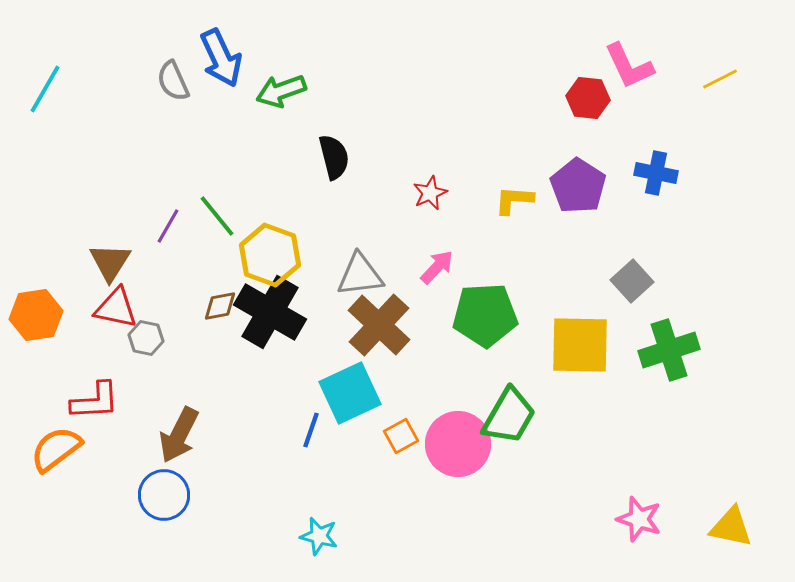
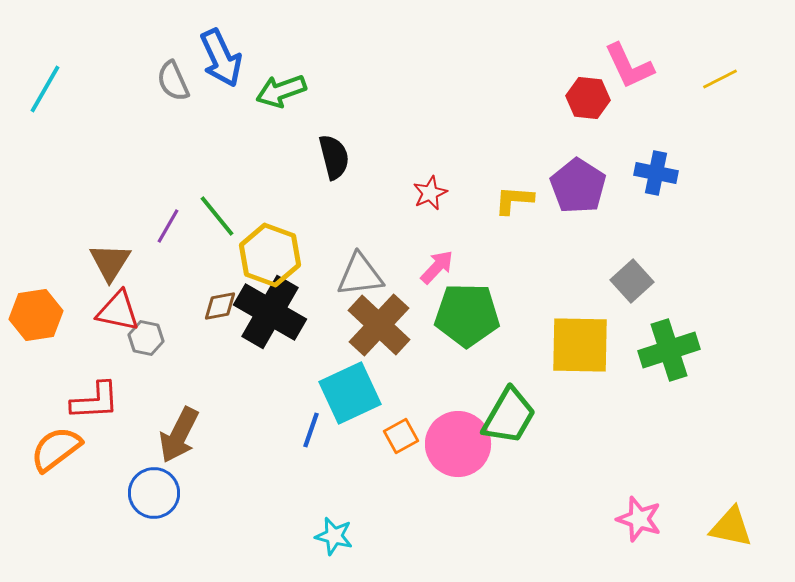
red triangle: moved 2 px right, 3 px down
green pentagon: moved 18 px left; rotated 4 degrees clockwise
blue circle: moved 10 px left, 2 px up
cyan star: moved 15 px right
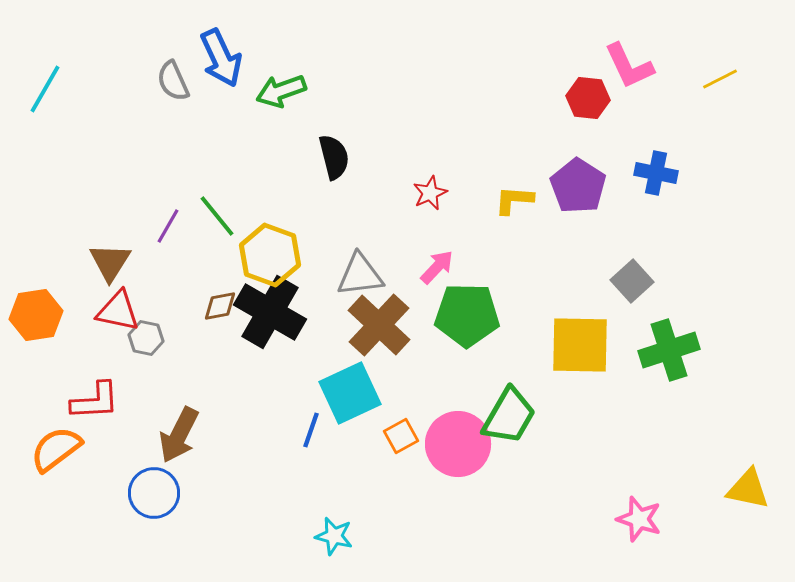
yellow triangle: moved 17 px right, 38 px up
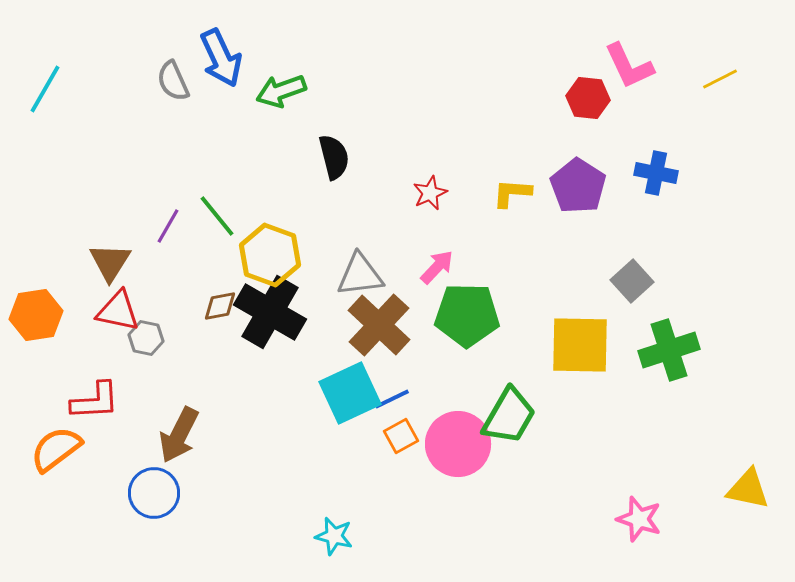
yellow L-shape: moved 2 px left, 7 px up
blue line: moved 81 px right, 31 px up; rotated 45 degrees clockwise
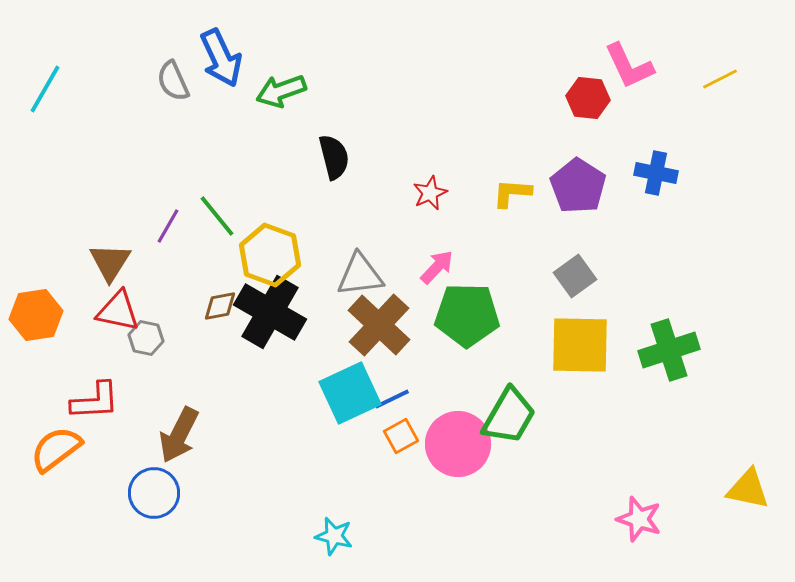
gray square: moved 57 px left, 5 px up; rotated 6 degrees clockwise
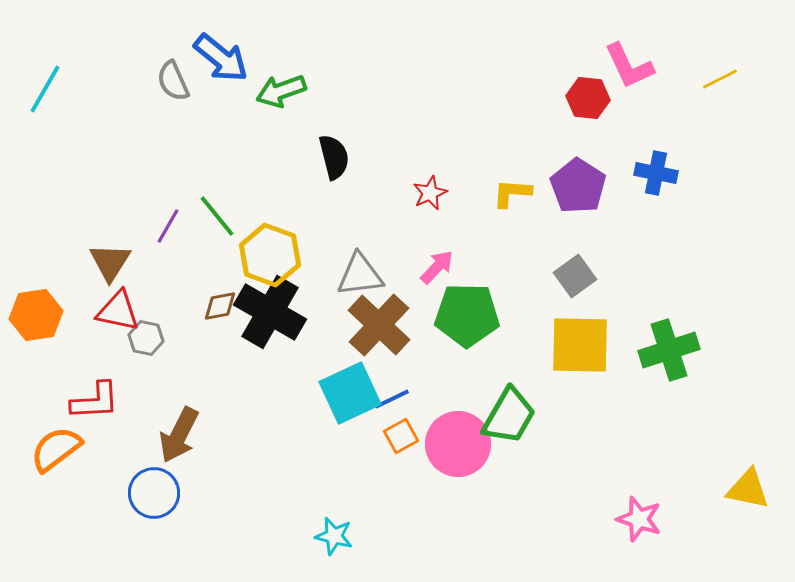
blue arrow: rotated 26 degrees counterclockwise
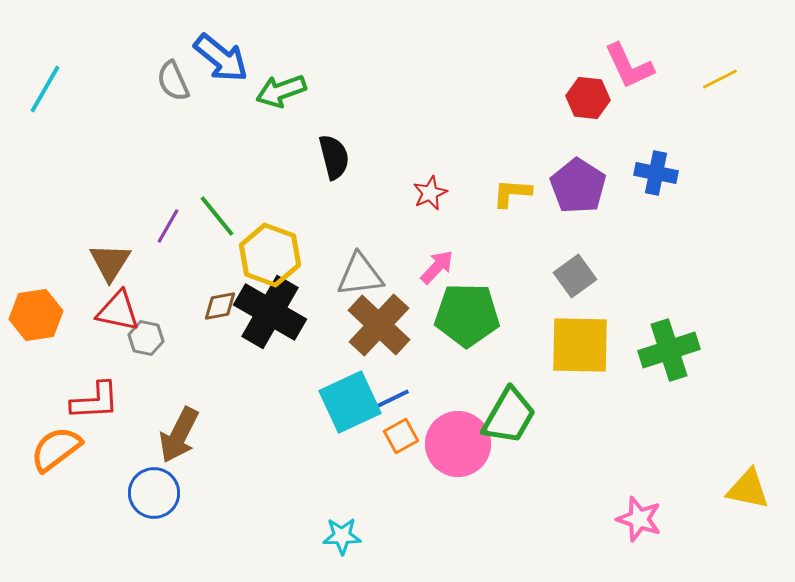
cyan square: moved 9 px down
cyan star: moved 8 px right; rotated 15 degrees counterclockwise
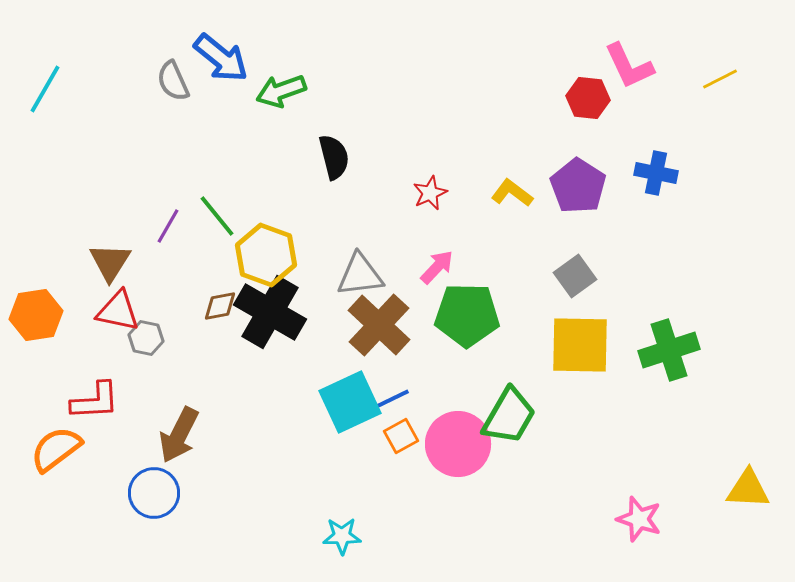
yellow L-shape: rotated 33 degrees clockwise
yellow hexagon: moved 4 px left
yellow triangle: rotated 9 degrees counterclockwise
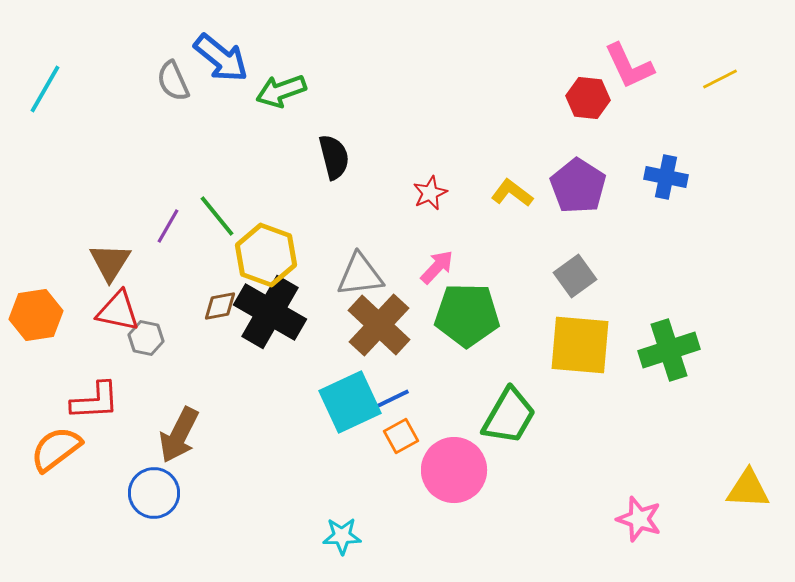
blue cross: moved 10 px right, 4 px down
yellow square: rotated 4 degrees clockwise
pink circle: moved 4 px left, 26 px down
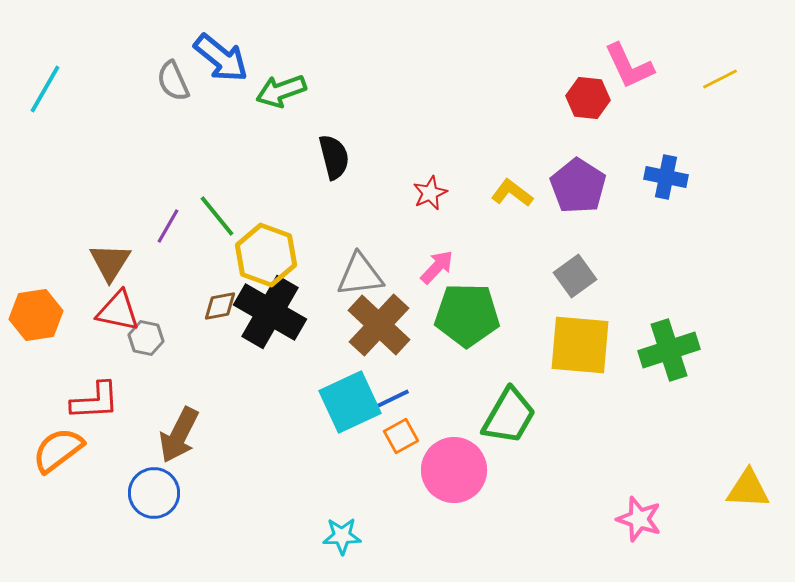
orange semicircle: moved 2 px right, 1 px down
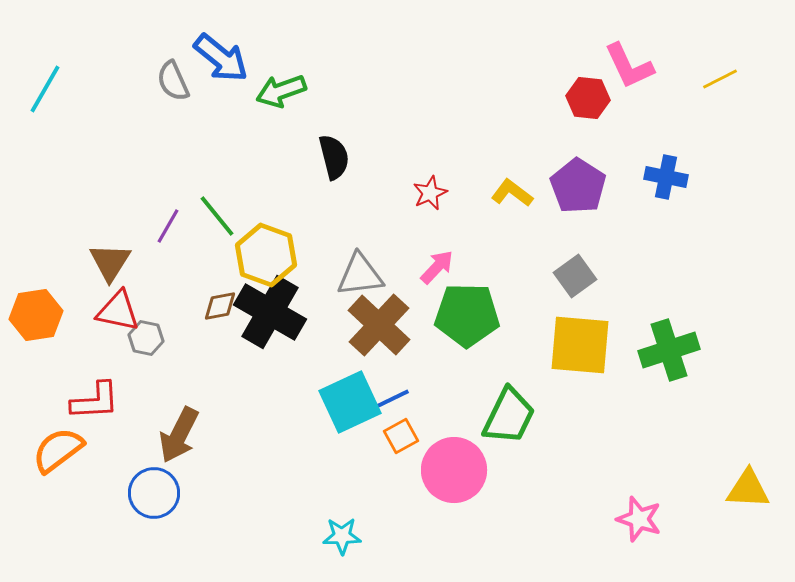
green trapezoid: rotated 4 degrees counterclockwise
